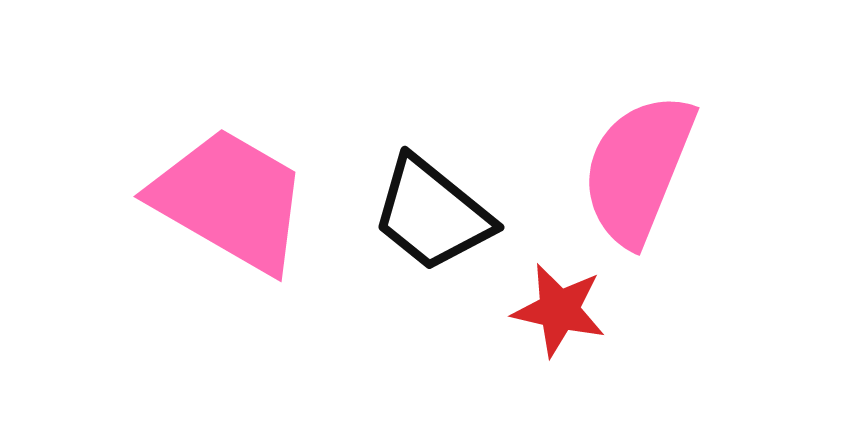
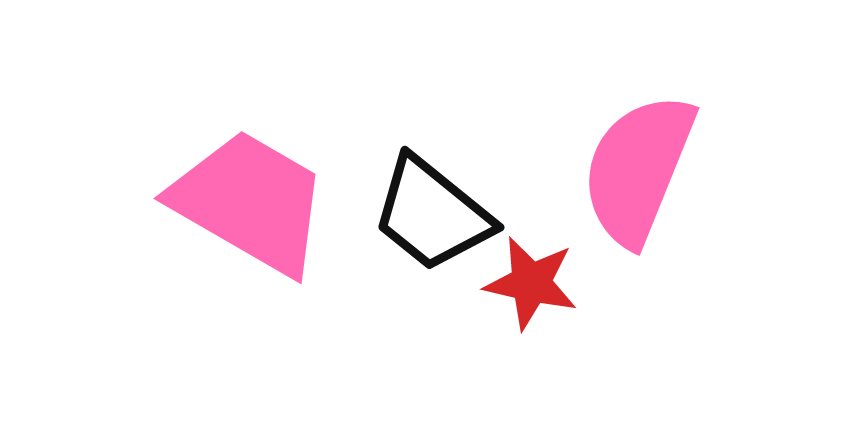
pink trapezoid: moved 20 px right, 2 px down
red star: moved 28 px left, 27 px up
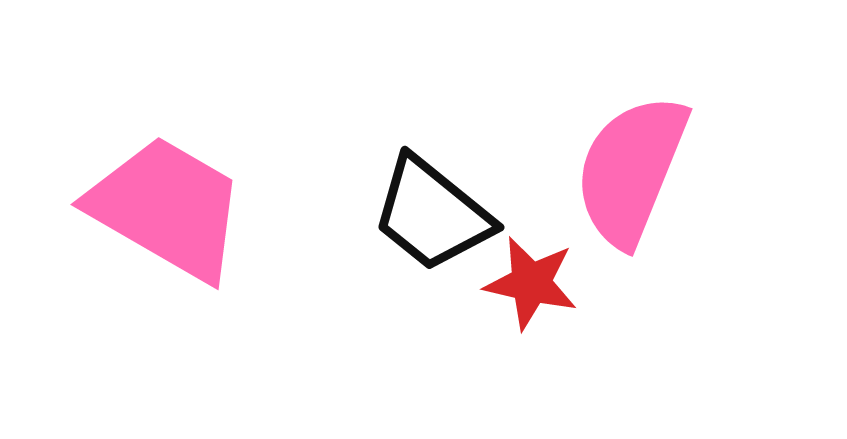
pink semicircle: moved 7 px left, 1 px down
pink trapezoid: moved 83 px left, 6 px down
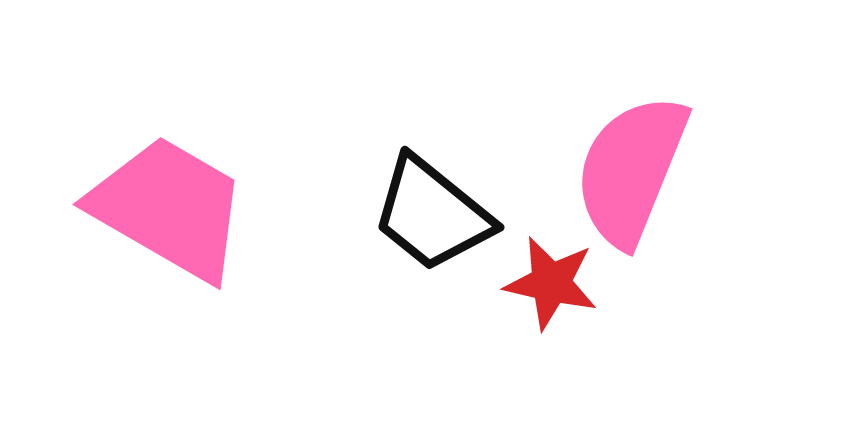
pink trapezoid: moved 2 px right
red star: moved 20 px right
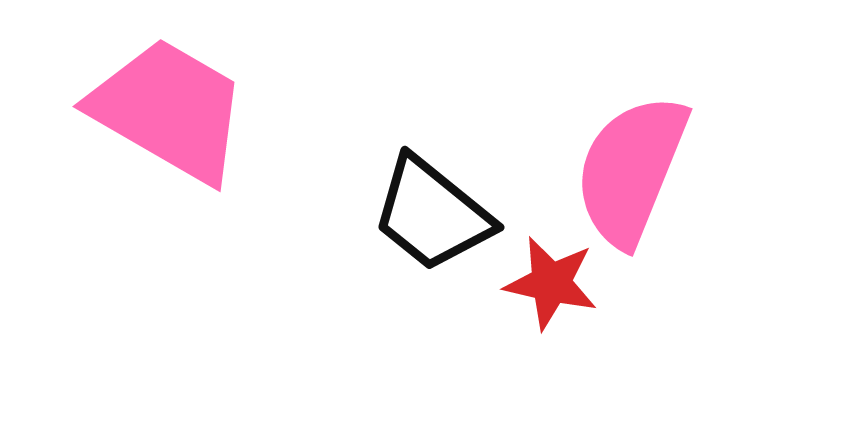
pink trapezoid: moved 98 px up
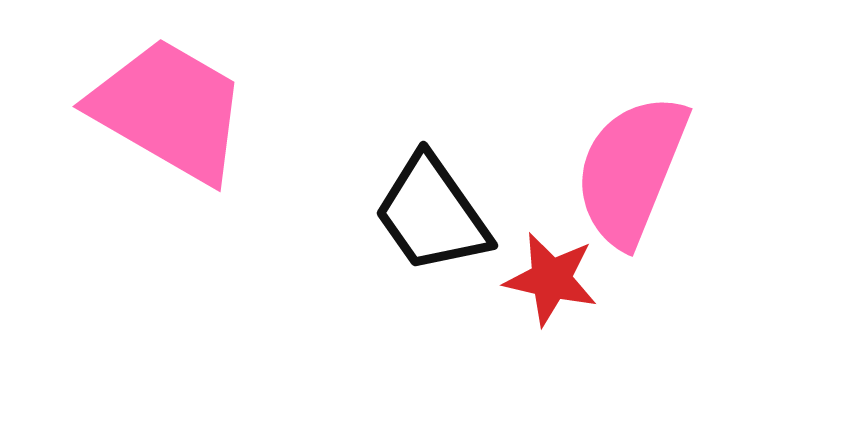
black trapezoid: rotated 16 degrees clockwise
red star: moved 4 px up
